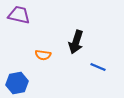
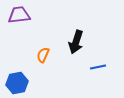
purple trapezoid: rotated 20 degrees counterclockwise
orange semicircle: rotated 105 degrees clockwise
blue line: rotated 35 degrees counterclockwise
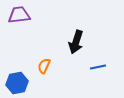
orange semicircle: moved 1 px right, 11 px down
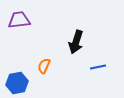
purple trapezoid: moved 5 px down
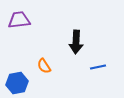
black arrow: rotated 15 degrees counterclockwise
orange semicircle: rotated 56 degrees counterclockwise
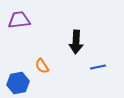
orange semicircle: moved 2 px left
blue hexagon: moved 1 px right
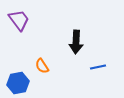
purple trapezoid: rotated 60 degrees clockwise
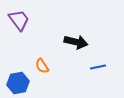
black arrow: rotated 80 degrees counterclockwise
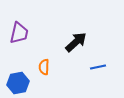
purple trapezoid: moved 13 px down; rotated 50 degrees clockwise
black arrow: rotated 55 degrees counterclockwise
orange semicircle: moved 2 px right, 1 px down; rotated 35 degrees clockwise
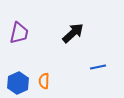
black arrow: moved 3 px left, 9 px up
orange semicircle: moved 14 px down
blue hexagon: rotated 15 degrees counterclockwise
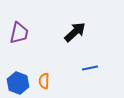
black arrow: moved 2 px right, 1 px up
blue line: moved 8 px left, 1 px down
blue hexagon: rotated 15 degrees counterclockwise
